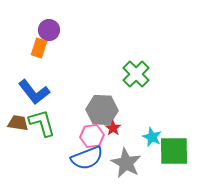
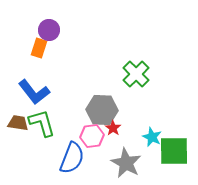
blue semicircle: moved 15 px left; rotated 48 degrees counterclockwise
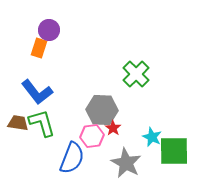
blue L-shape: moved 3 px right
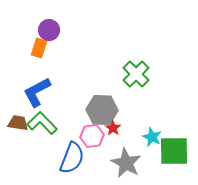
blue L-shape: rotated 100 degrees clockwise
green L-shape: rotated 28 degrees counterclockwise
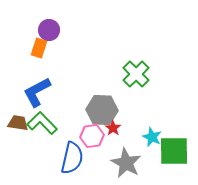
blue semicircle: rotated 8 degrees counterclockwise
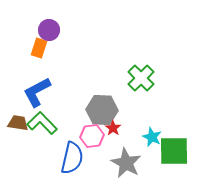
green cross: moved 5 px right, 4 px down
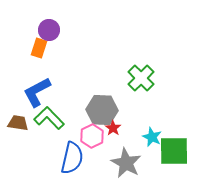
green L-shape: moved 7 px right, 5 px up
pink hexagon: rotated 20 degrees counterclockwise
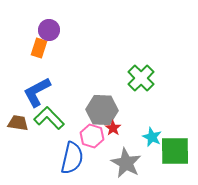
pink hexagon: rotated 15 degrees counterclockwise
green square: moved 1 px right
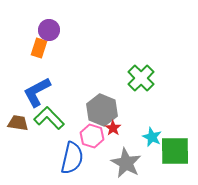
gray hexagon: rotated 20 degrees clockwise
